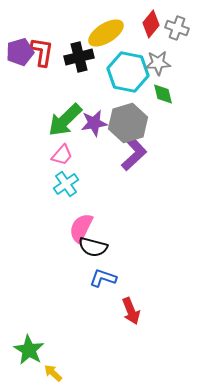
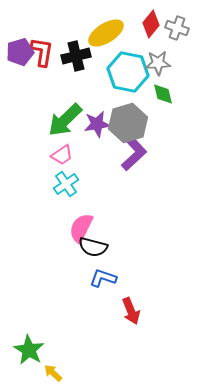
black cross: moved 3 px left, 1 px up
purple star: moved 3 px right, 1 px down
pink trapezoid: rotated 15 degrees clockwise
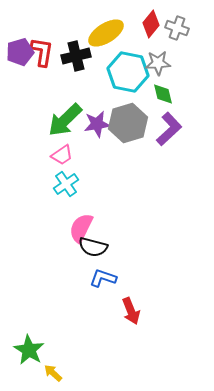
purple L-shape: moved 35 px right, 25 px up
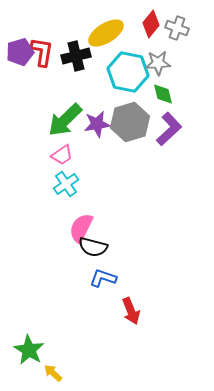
gray hexagon: moved 2 px right, 1 px up
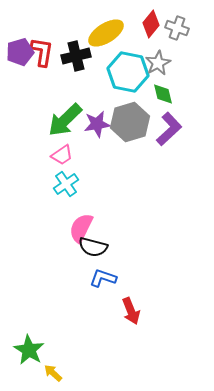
gray star: rotated 25 degrees counterclockwise
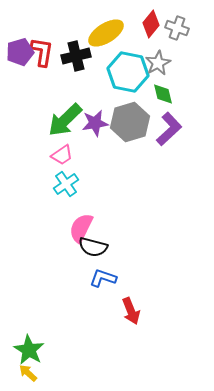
purple star: moved 2 px left, 1 px up
yellow arrow: moved 25 px left
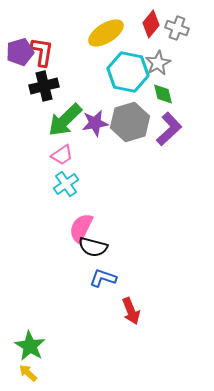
black cross: moved 32 px left, 30 px down
green star: moved 1 px right, 4 px up
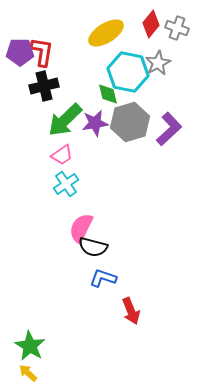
purple pentagon: rotated 16 degrees clockwise
green diamond: moved 55 px left
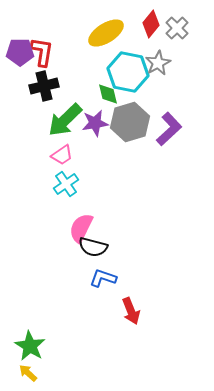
gray cross: rotated 25 degrees clockwise
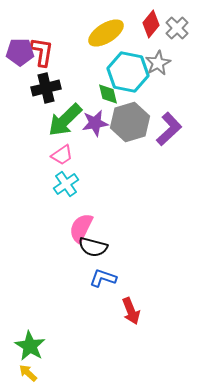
black cross: moved 2 px right, 2 px down
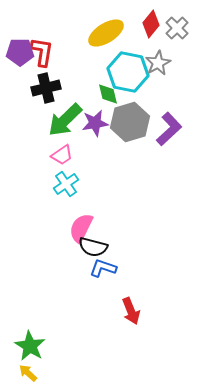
blue L-shape: moved 10 px up
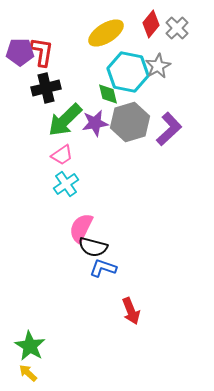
gray star: moved 3 px down
